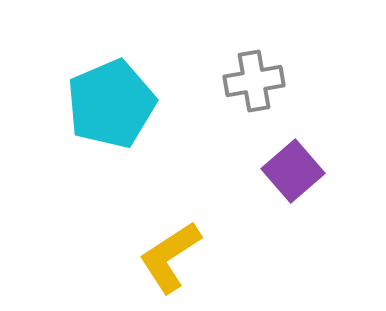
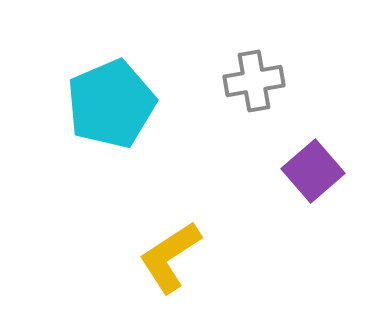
purple square: moved 20 px right
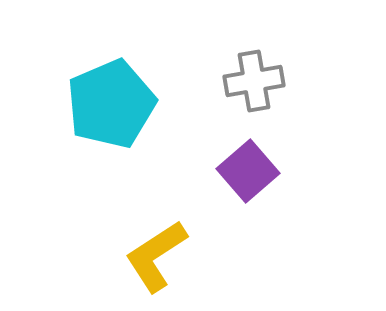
purple square: moved 65 px left
yellow L-shape: moved 14 px left, 1 px up
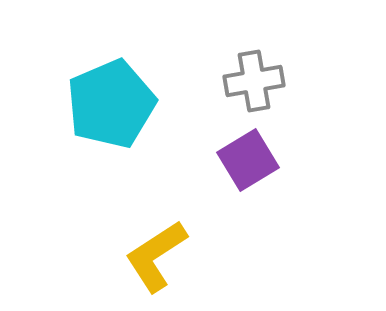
purple square: moved 11 px up; rotated 10 degrees clockwise
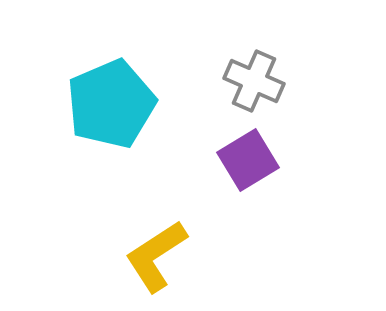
gray cross: rotated 34 degrees clockwise
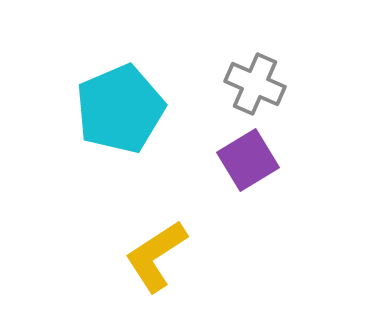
gray cross: moved 1 px right, 3 px down
cyan pentagon: moved 9 px right, 5 px down
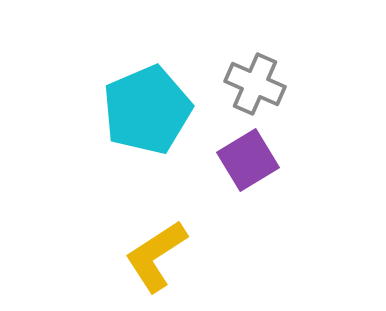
cyan pentagon: moved 27 px right, 1 px down
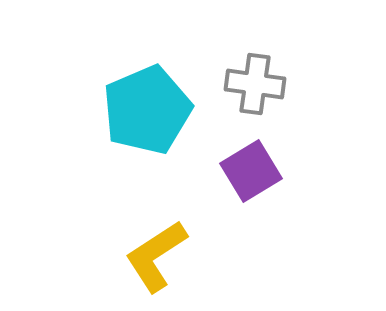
gray cross: rotated 16 degrees counterclockwise
purple square: moved 3 px right, 11 px down
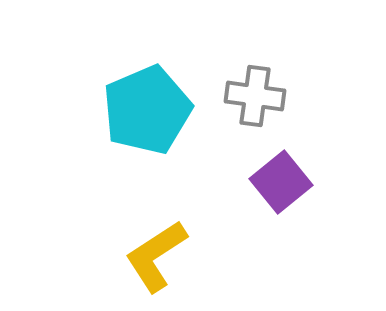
gray cross: moved 12 px down
purple square: moved 30 px right, 11 px down; rotated 8 degrees counterclockwise
